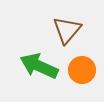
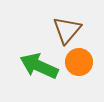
orange circle: moved 3 px left, 8 px up
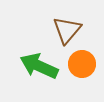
orange circle: moved 3 px right, 2 px down
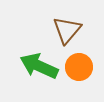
orange circle: moved 3 px left, 3 px down
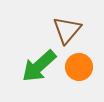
green arrow: rotated 66 degrees counterclockwise
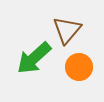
green arrow: moved 5 px left, 8 px up
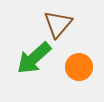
brown triangle: moved 9 px left, 6 px up
